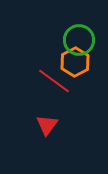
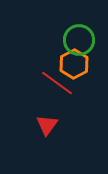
orange hexagon: moved 1 px left, 2 px down
red line: moved 3 px right, 2 px down
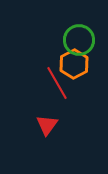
red line: rotated 24 degrees clockwise
